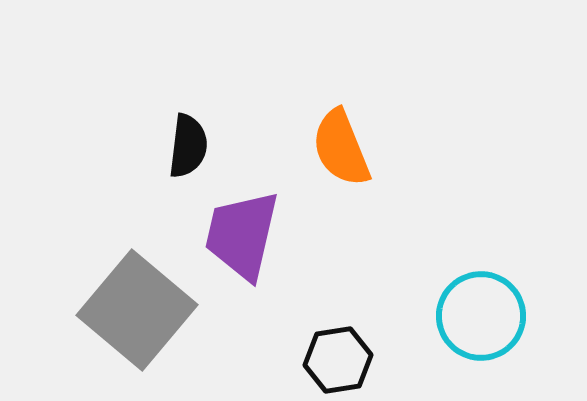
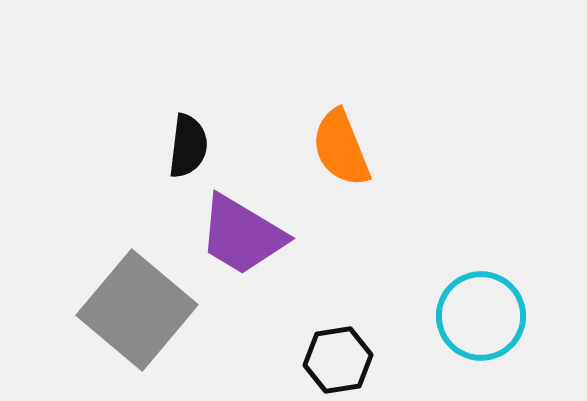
purple trapezoid: rotated 72 degrees counterclockwise
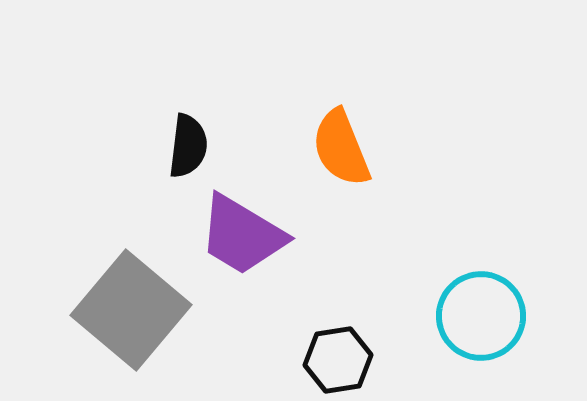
gray square: moved 6 px left
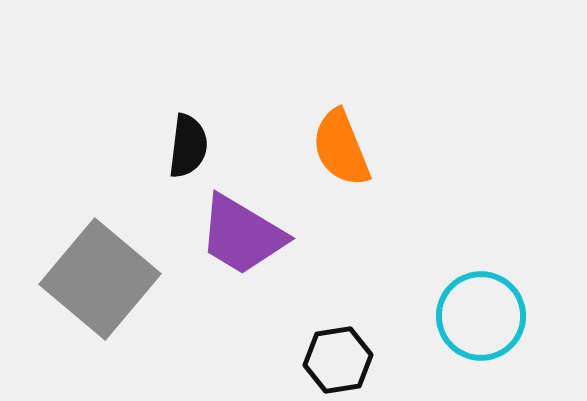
gray square: moved 31 px left, 31 px up
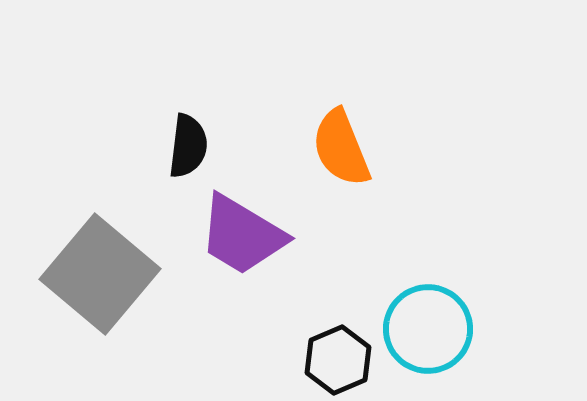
gray square: moved 5 px up
cyan circle: moved 53 px left, 13 px down
black hexagon: rotated 14 degrees counterclockwise
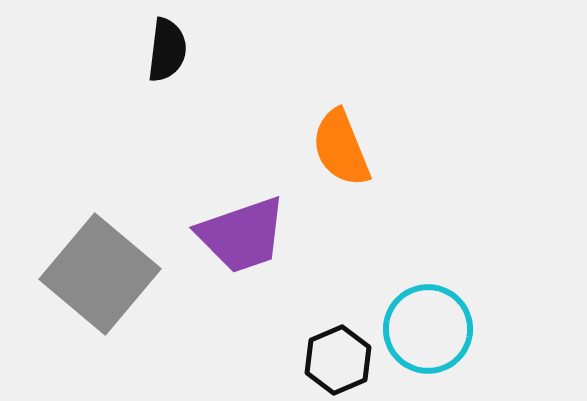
black semicircle: moved 21 px left, 96 px up
purple trapezoid: rotated 50 degrees counterclockwise
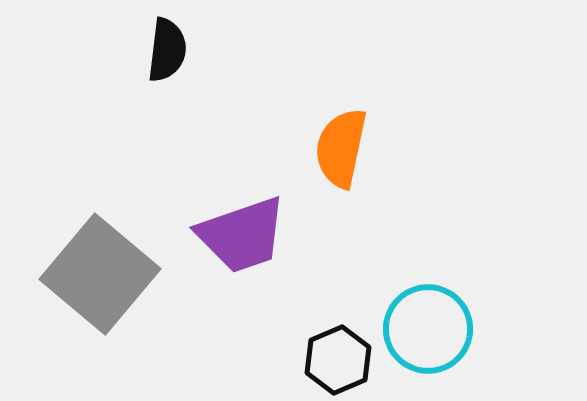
orange semicircle: rotated 34 degrees clockwise
